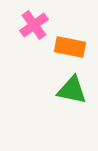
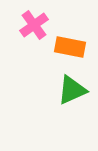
green triangle: rotated 36 degrees counterclockwise
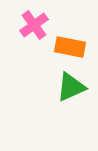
green triangle: moved 1 px left, 3 px up
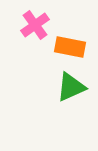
pink cross: moved 1 px right
